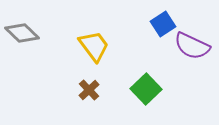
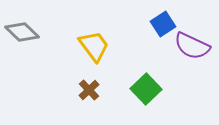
gray diamond: moved 1 px up
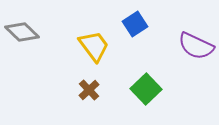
blue square: moved 28 px left
purple semicircle: moved 4 px right
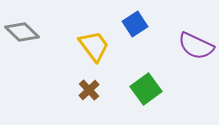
green square: rotated 8 degrees clockwise
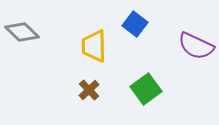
blue square: rotated 20 degrees counterclockwise
yellow trapezoid: rotated 144 degrees counterclockwise
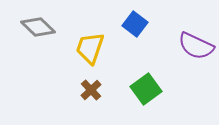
gray diamond: moved 16 px right, 5 px up
yellow trapezoid: moved 4 px left, 2 px down; rotated 20 degrees clockwise
brown cross: moved 2 px right
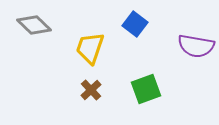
gray diamond: moved 4 px left, 2 px up
purple semicircle: rotated 15 degrees counterclockwise
green square: rotated 16 degrees clockwise
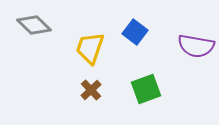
blue square: moved 8 px down
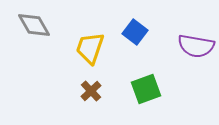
gray diamond: rotated 16 degrees clockwise
brown cross: moved 1 px down
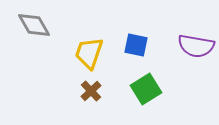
blue square: moved 1 px right, 13 px down; rotated 25 degrees counterclockwise
yellow trapezoid: moved 1 px left, 5 px down
green square: rotated 12 degrees counterclockwise
